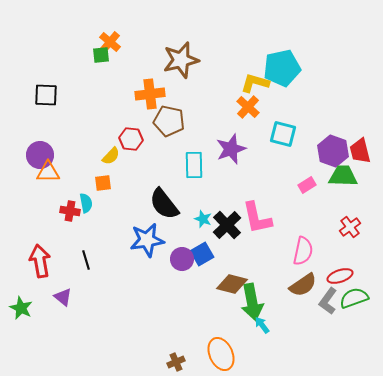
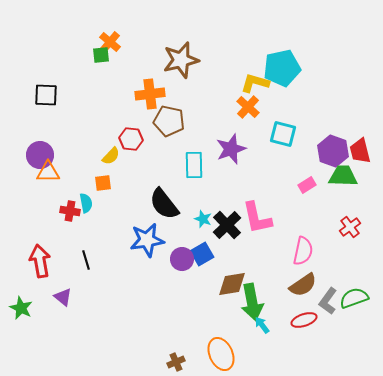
red ellipse at (340, 276): moved 36 px left, 44 px down
brown diamond at (232, 284): rotated 24 degrees counterclockwise
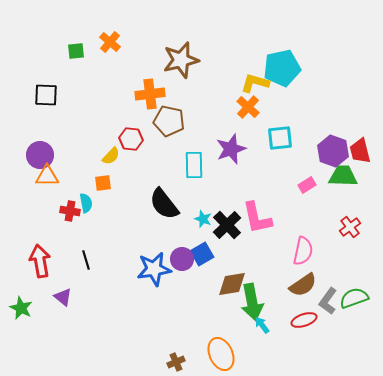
green square at (101, 55): moved 25 px left, 4 px up
cyan square at (283, 134): moved 3 px left, 4 px down; rotated 20 degrees counterclockwise
orange triangle at (48, 172): moved 1 px left, 4 px down
blue star at (147, 240): moved 7 px right, 29 px down
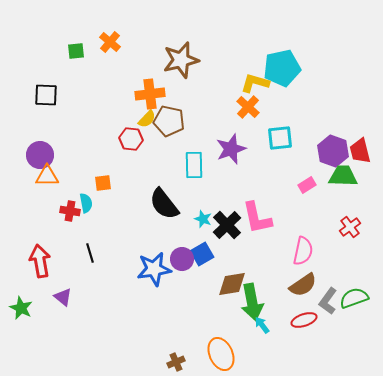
yellow semicircle at (111, 156): moved 36 px right, 37 px up
black line at (86, 260): moved 4 px right, 7 px up
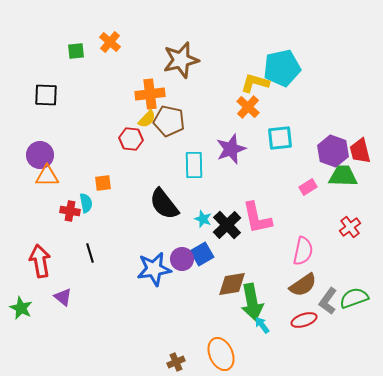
pink rectangle at (307, 185): moved 1 px right, 2 px down
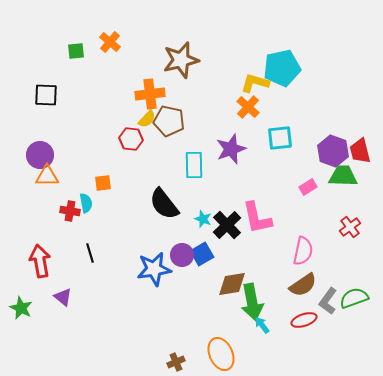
purple circle at (182, 259): moved 4 px up
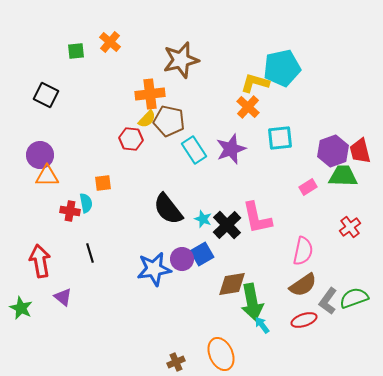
black square at (46, 95): rotated 25 degrees clockwise
purple hexagon at (333, 151): rotated 20 degrees clockwise
cyan rectangle at (194, 165): moved 15 px up; rotated 32 degrees counterclockwise
black semicircle at (164, 204): moved 4 px right, 5 px down
purple circle at (182, 255): moved 4 px down
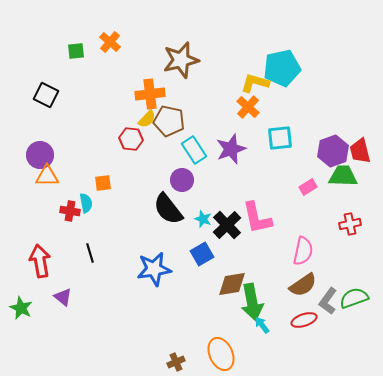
red cross at (350, 227): moved 3 px up; rotated 25 degrees clockwise
purple circle at (182, 259): moved 79 px up
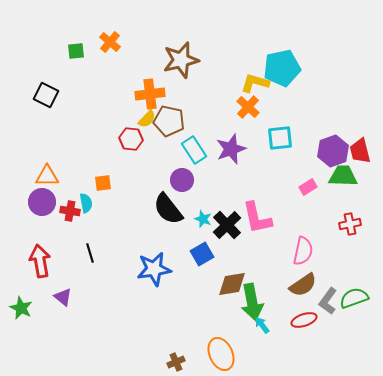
purple circle at (40, 155): moved 2 px right, 47 px down
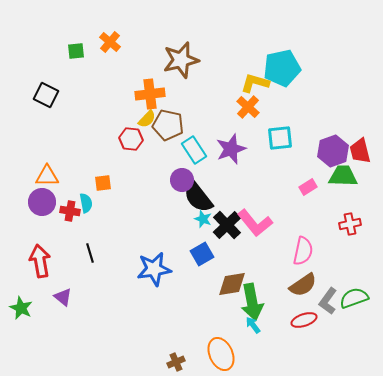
brown pentagon at (169, 121): moved 1 px left, 4 px down
black semicircle at (168, 209): moved 30 px right, 12 px up
pink L-shape at (257, 218): moved 2 px left, 5 px down; rotated 27 degrees counterclockwise
cyan arrow at (262, 325): moved 9 px left
